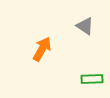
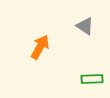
orange arrow: moved 2 px left, 2 px up
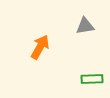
gray triangle: rotated 42 degrees counterclockwise
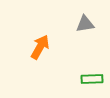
gray triangle: moved 2 px up
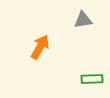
gray triangle: moved 2 px left, 4 px up
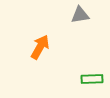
gray triangle: moved 3 px left, 5 px up
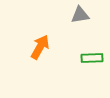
green rectangle: moved 21 px up
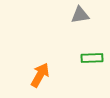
orange arrow: moved 28 px down
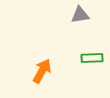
orange arrow: moved 2 px right, 4 px up
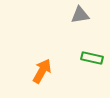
green rectangle: rotated 15 degrees clockwise
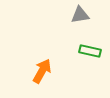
green rectangle: moved 2 px left, 7 px up
